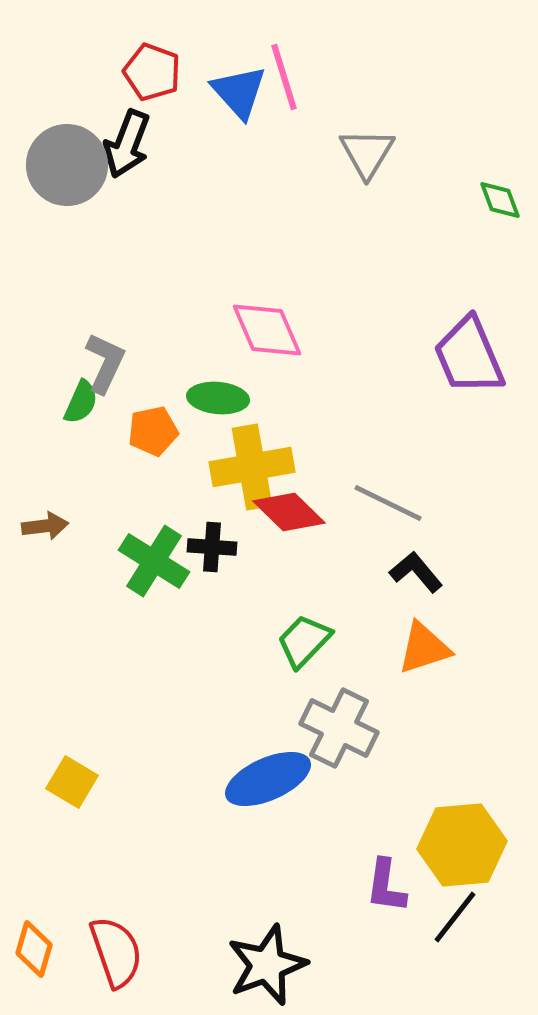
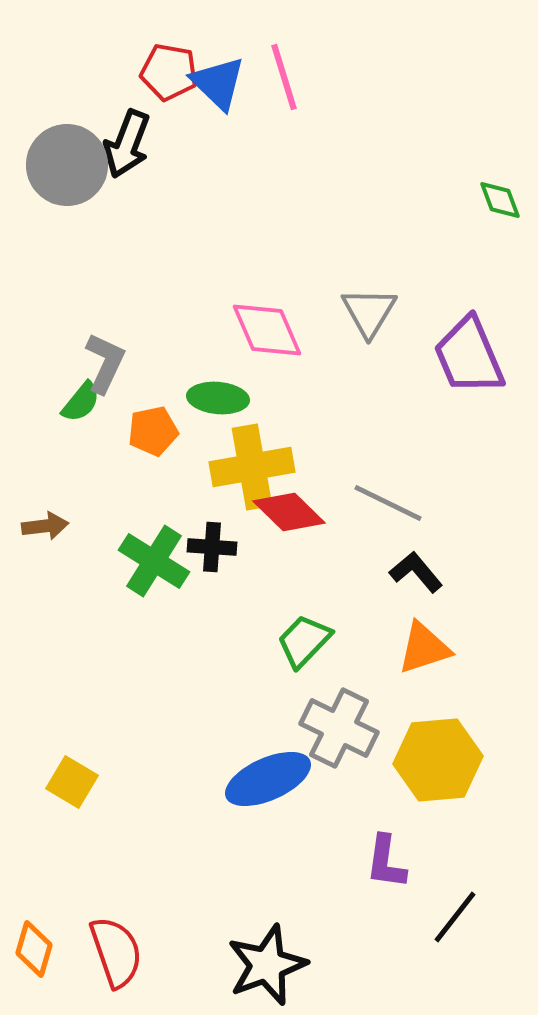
red pentagon: moved 17 px right; rotated 10 degrees counterclockwise
blue triangle: moved 21 px left, 9 px up; rotated 4 degrees counterclockwise
gray triangle: moved 2 px right, 159 px down
green semicircle: rotated 15 degrees clockwise
yellow hexagon: moved 24 px left, 85 px up
purple L-shape: moved 24 px up
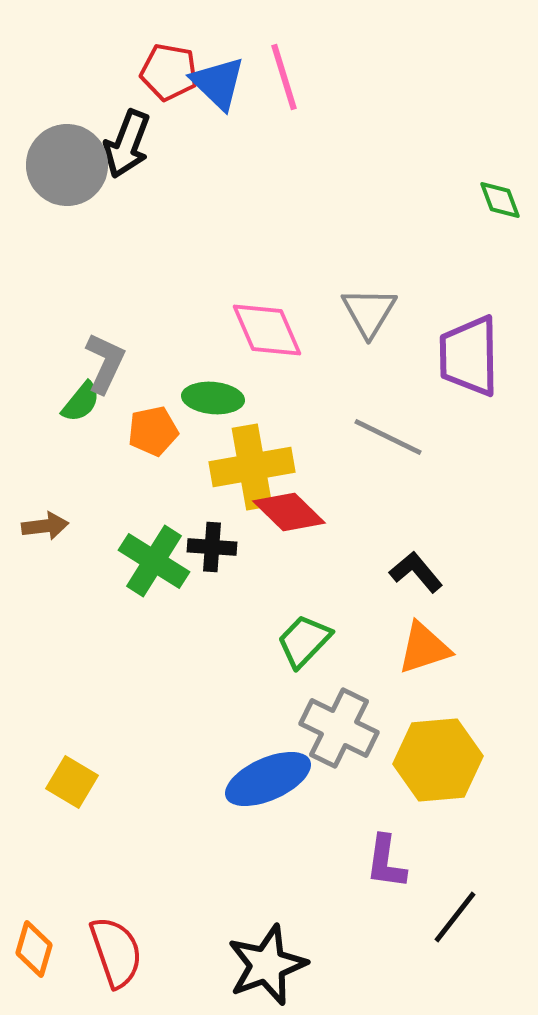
purple trapezoid: rotated 22 degrees clockwise
green ellipse: moved 5 px left
gray line: moved 66 px up
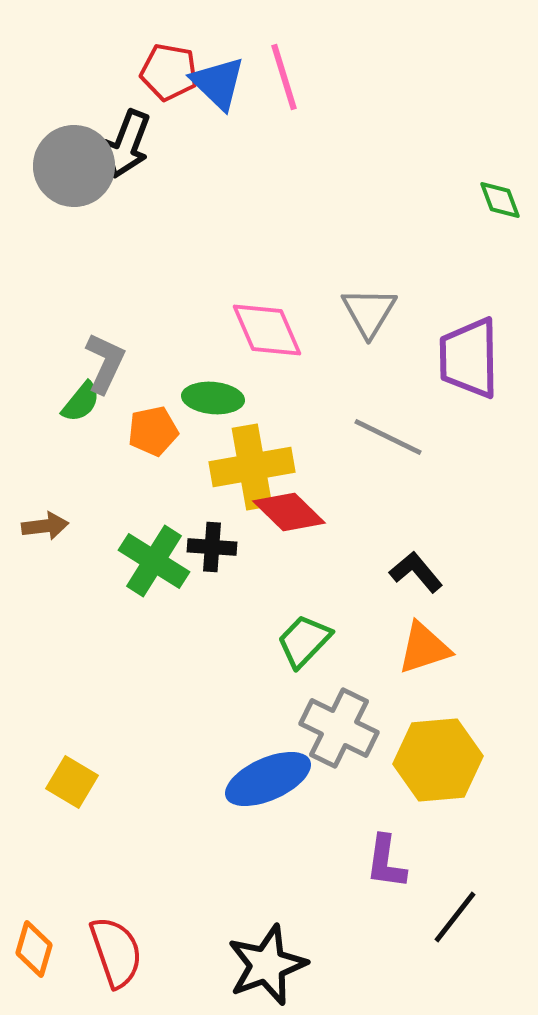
gray circle: moved 7 px right, 1 px down
purple trapezoid: moved 2 px down
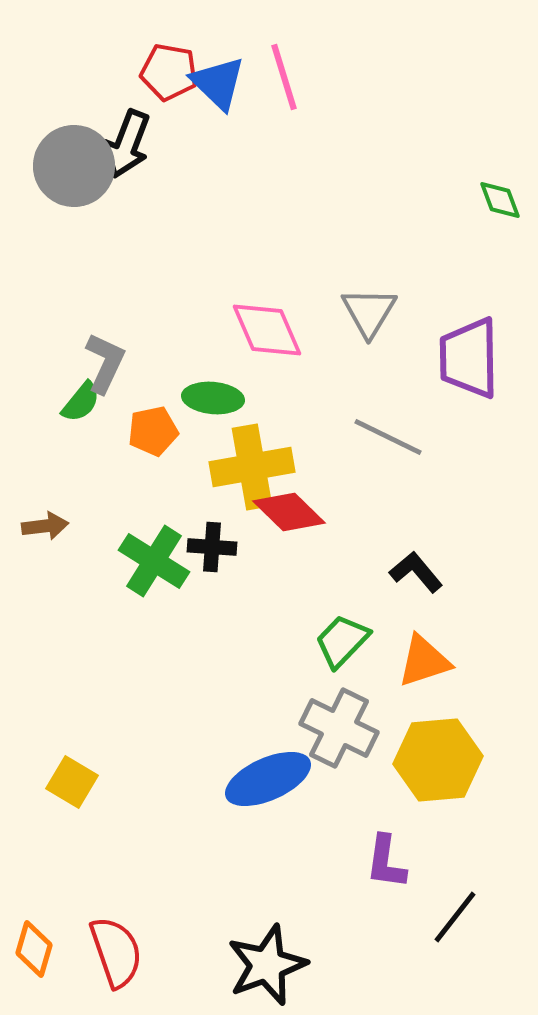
green trapezoid: moved 38 px right
orange triangle: moved 13 px down
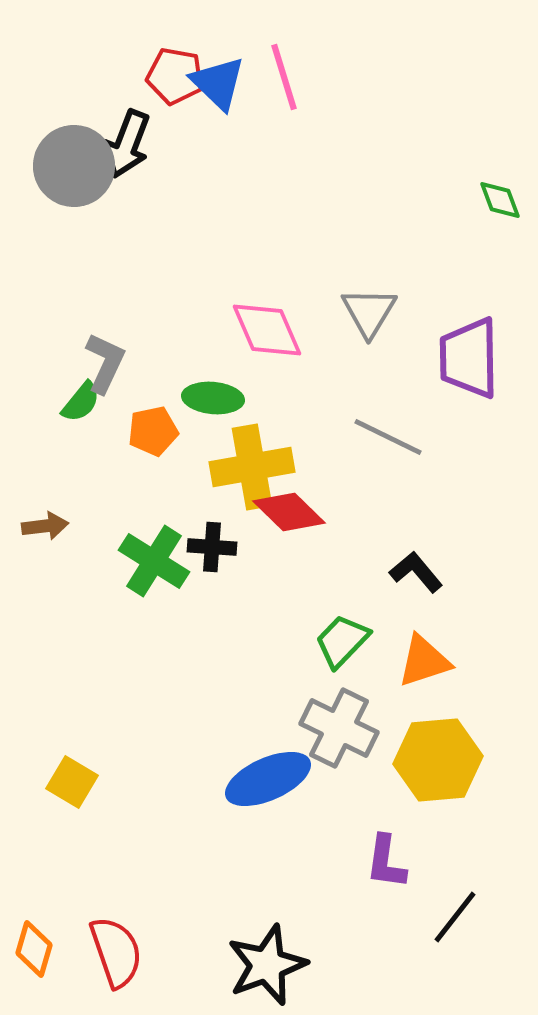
red pentagon: moved 6 px right, 4 px down
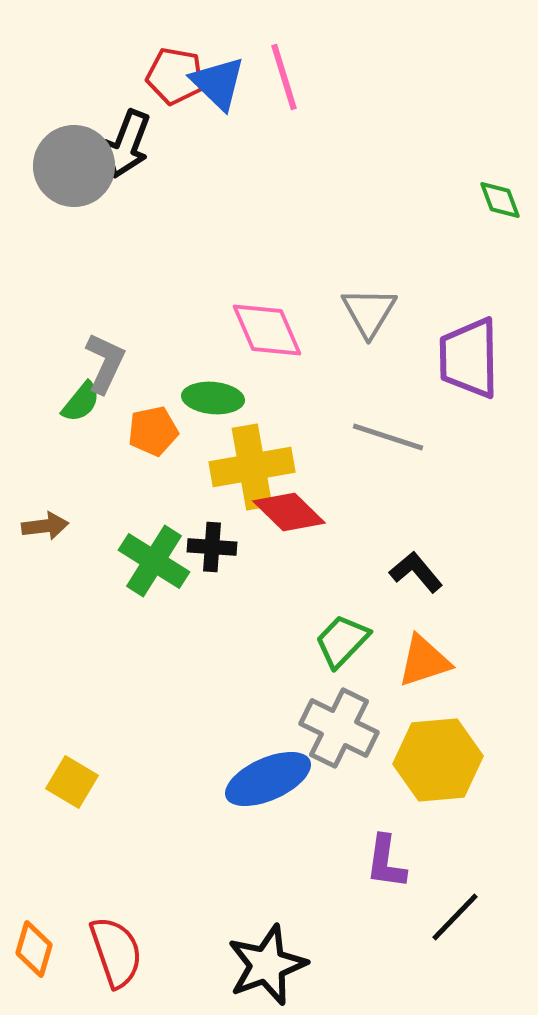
gray line: rotated 8 degrees counterclockwise
black line: rotated 6 degrees clockwise
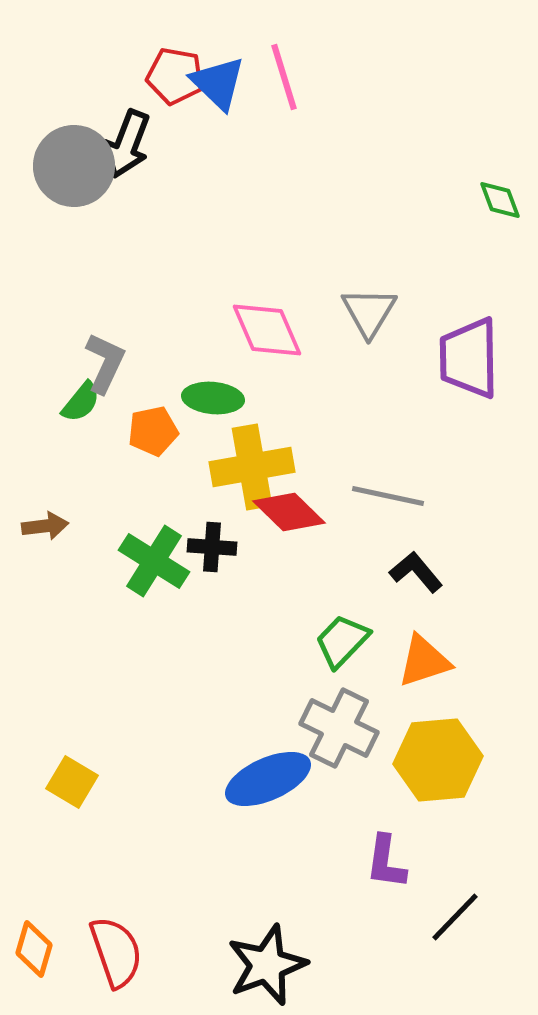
gray line: moved 59 px down; rotated 6 degrees counterclockwise
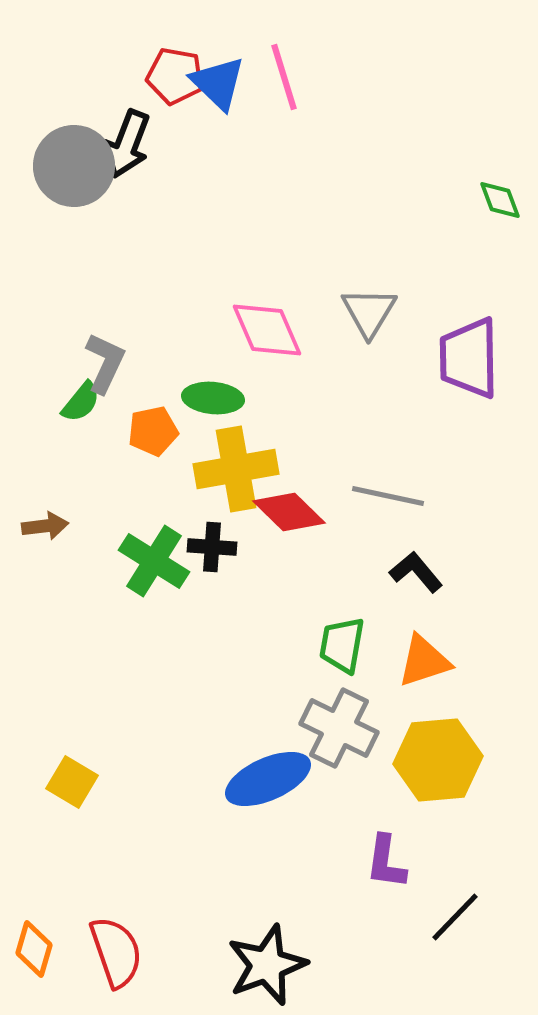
yellow cross: moved 16 px left, 2 px down
green trapezoid: moved 4 px down; rotated 34 degrees counterclockwise
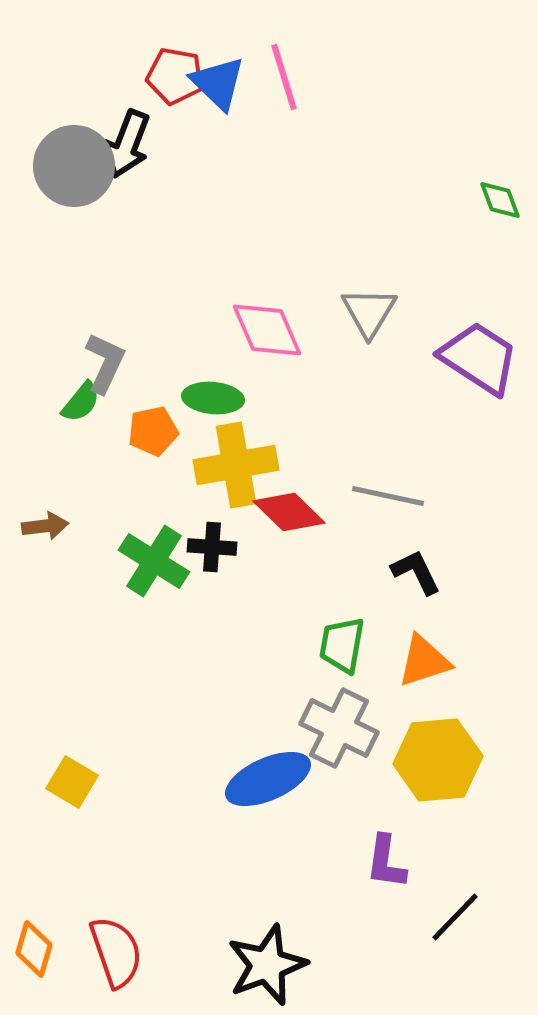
purple trapezoid: moved 10 px right; rotated 124 degrees clockwise
yellow cross: moved 4 px up
black L-shape: rotated 14 degrees clockwise
